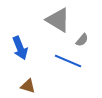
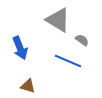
gray semicircle: rotated 96 degrees counterclockwise
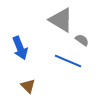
gray triangle: moved 3 px right
brown triangle: rotated 28 degrees clockwise
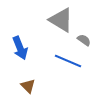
gray semicircle: moved 2 px right
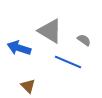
gray triangle: moved 11 px left, 11 px down
blue arrow: moved 1 px left; rotated 130 degrees clockwise
blue line: moved 1 px down
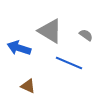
gray semicircle: moved 2 px right, 5 px up
blue line: moved 1 px right, 1 px down
brown triangle: rotated 21 degrees counterclockwise
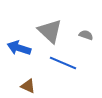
gray triangle: rotated 12 degrees clockwise
gray semicircle: rotated 16 degrees counterclockwise
blue line: moved 6 px left
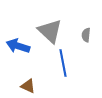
gray semicircle: rotated 104 degrees counterclockwise
blue arrow: moved 1 px left, 2 px up
blue line: rotated 56 degrees clockwise
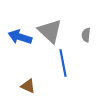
blue arrow: moved 2 px right, 9 px up
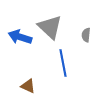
gray triangle: moved 4 px up
